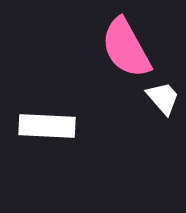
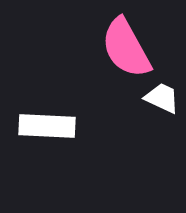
white trapezoid: moved 1 px left; rotated 24 degrees counterclockwise
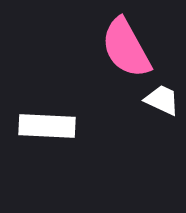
white trapezoid: moved 2 px down
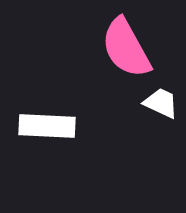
white trapezoid: moved 1 px left, 3 px down
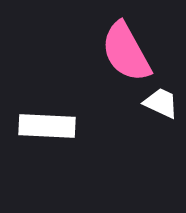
pink semicircle: moved 4 px down
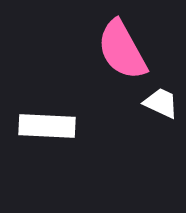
pink semicircle: moved 4 px left, 2 px up
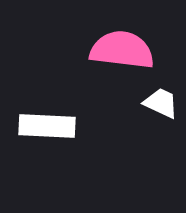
pink semicircle: rotated 126 degrees clockwise
